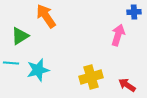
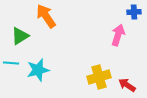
yellow cross: moved 8 px right
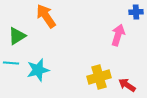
blue cross: moved 2 px right
green triangle: moved 3 px left
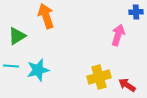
orange arrow: rotated 15 degrees clockwise
cyan line: moved 3 px down
